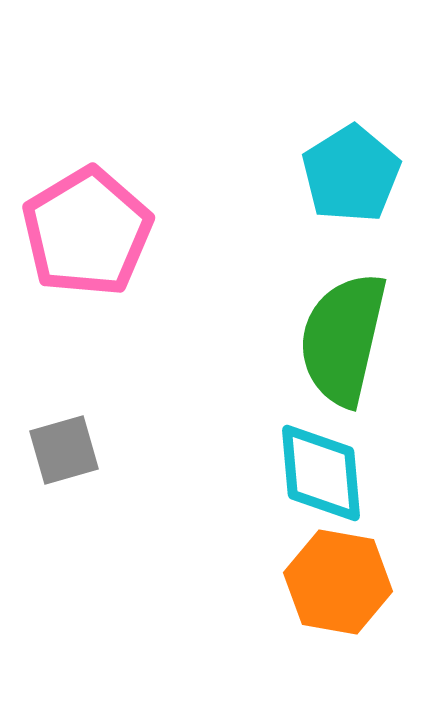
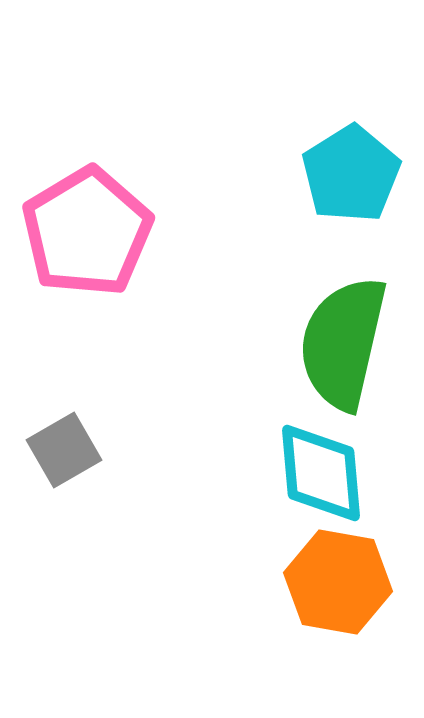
green semicircle: moved 4 px down
gray square: rotated 14 degrees counterclockwise
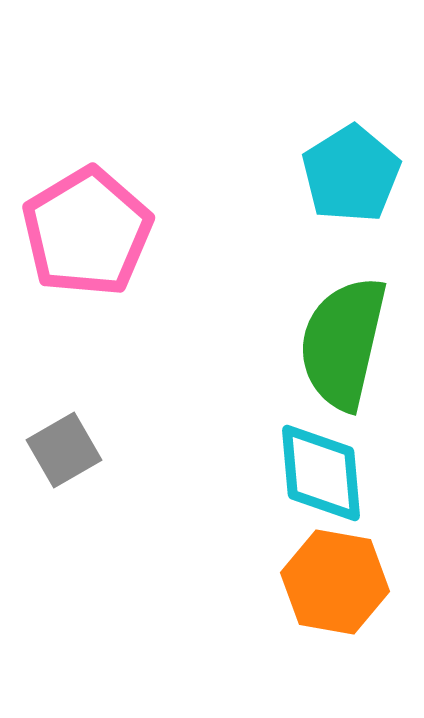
orange hexagon: moved 3 px left
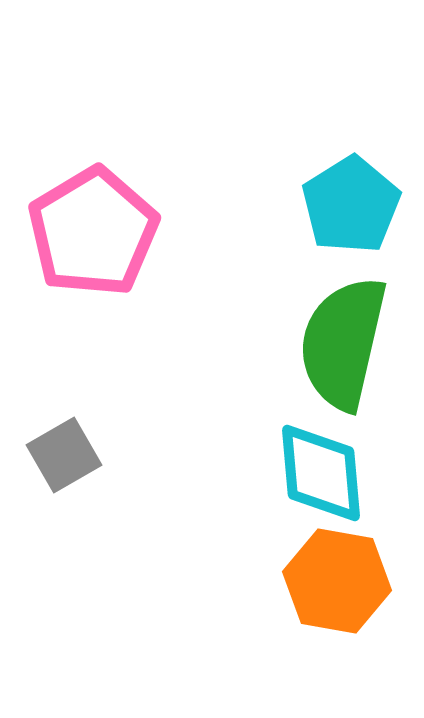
cyan pentagon: moved 31 px down
pink pentagon: moved 6 px right
gray square: moved 5 px down
orange hexagon: moved 2 px right, 1 px up
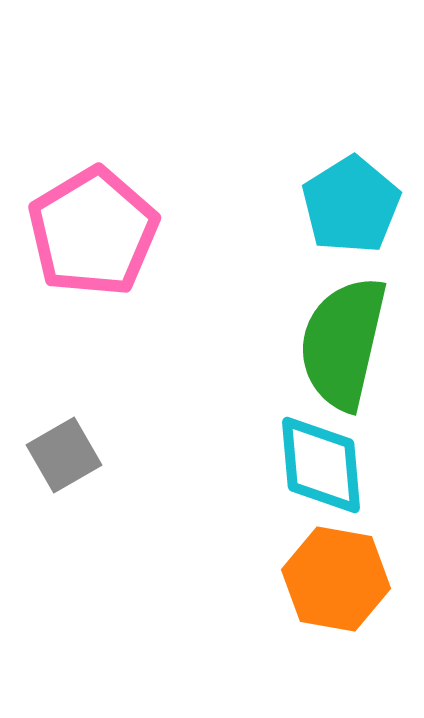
cyan diamond: moved 8 px up
orange hexagon: moved 1 px left, 2 px up
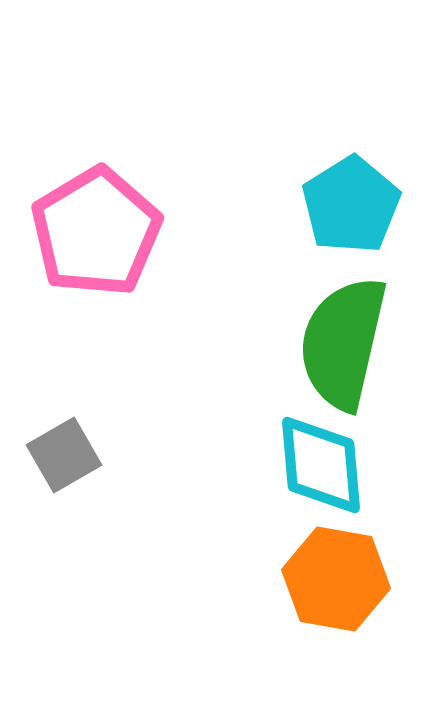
pink pentagon: moved 3 px right
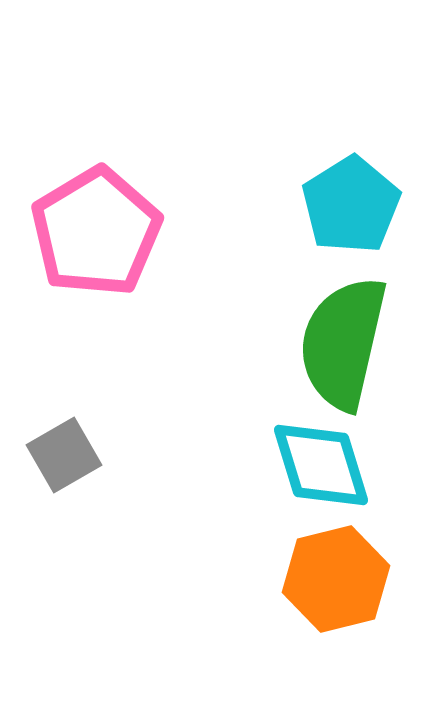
cyan diamond: rotated 12 degrees counterclockwise
orange hexagon: rotated 24 degrees counterclockwise
